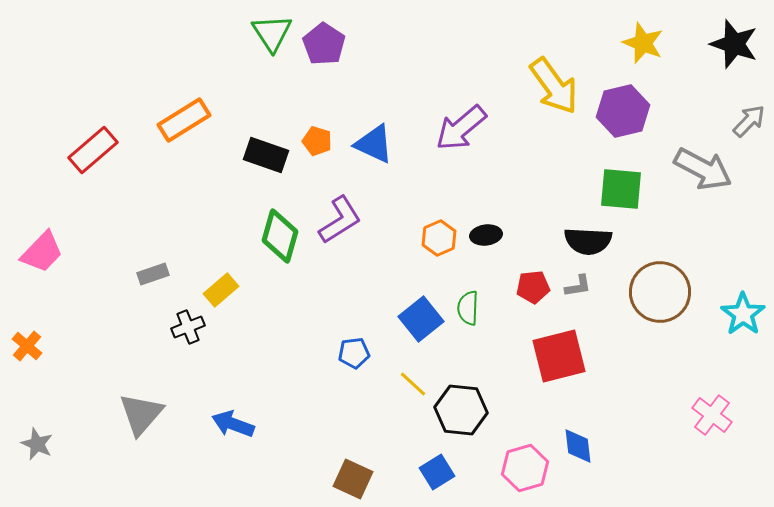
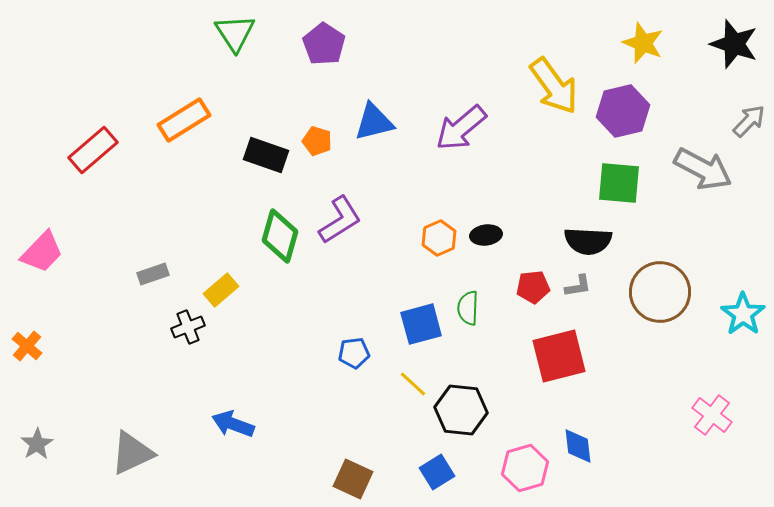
green triangle at (272, 33): moved 37 px left
blue triangle at (374, 144): moved 22 px up; rotated 39 degrees counterclockwise
green square at (621, 189): moved 2 px left, 6 px up
blue square at (421, 319): moved 5 px down; rotated 24 degrees clockwise
gray triangle at (141, 414): moved 9 px left, 39 px down; rotated 24 degrees clockwise
gray star at (37, 444): rotated 16 degrees clockwise
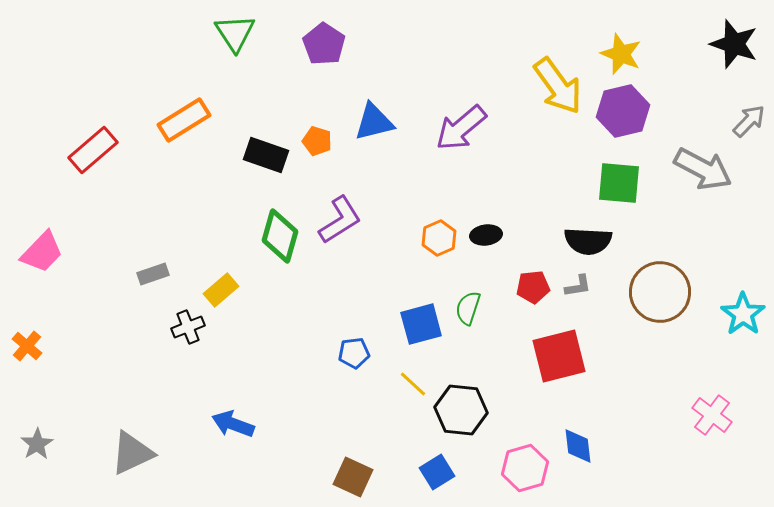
yellow star at (643, 43): moved 22 px left, 11 px down
yellow arrow at (554, 86): moved 4 px right
green semicircle at (468, 308): rotated 16 degrees clockwise
brown square at (353, 479): moved 2 px up
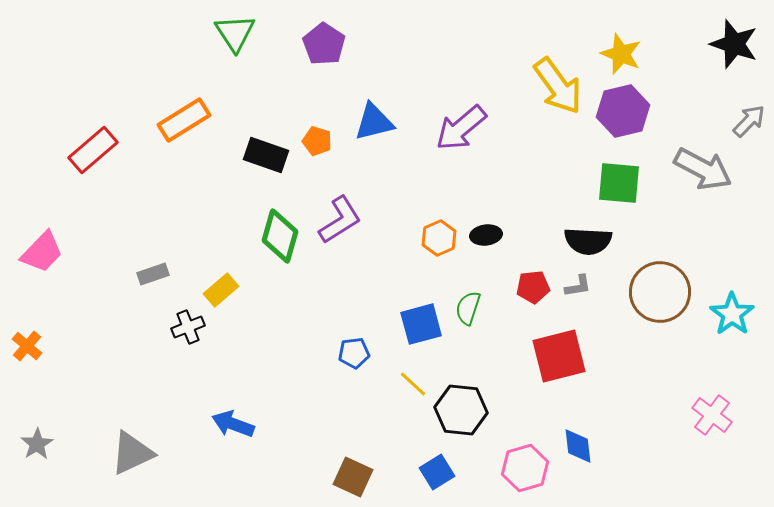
cyan star at (743, 314): moved 11 px left
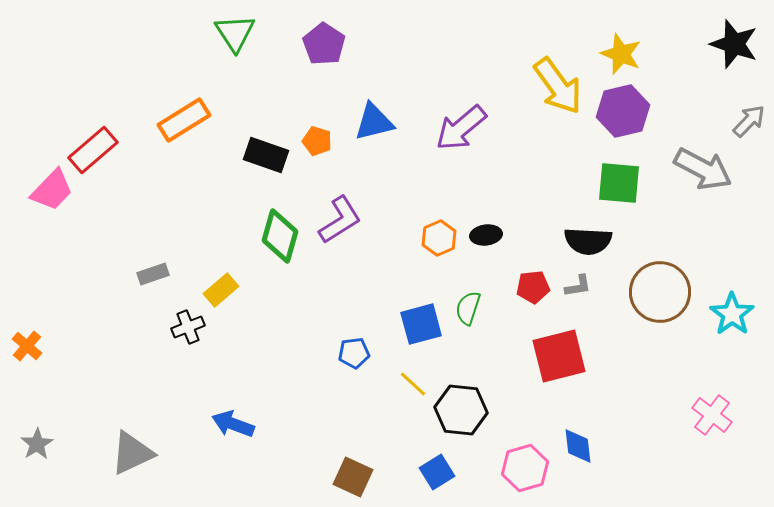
pink trapezoid at (42, 252): moved 10 px right, 62 px up
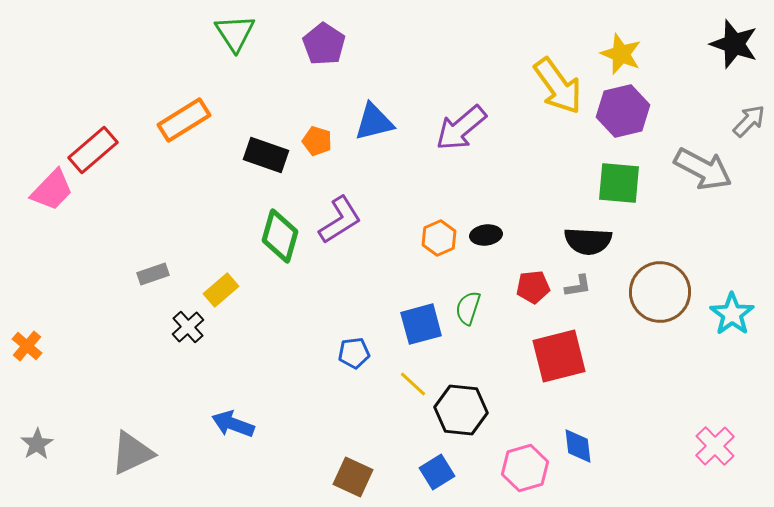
black cross at (188, 327): rotated 20 degrees counterclockwise
pink cross at (712, 415): moved 3 px right, 31 px down; rotated 9 degrees clockwise
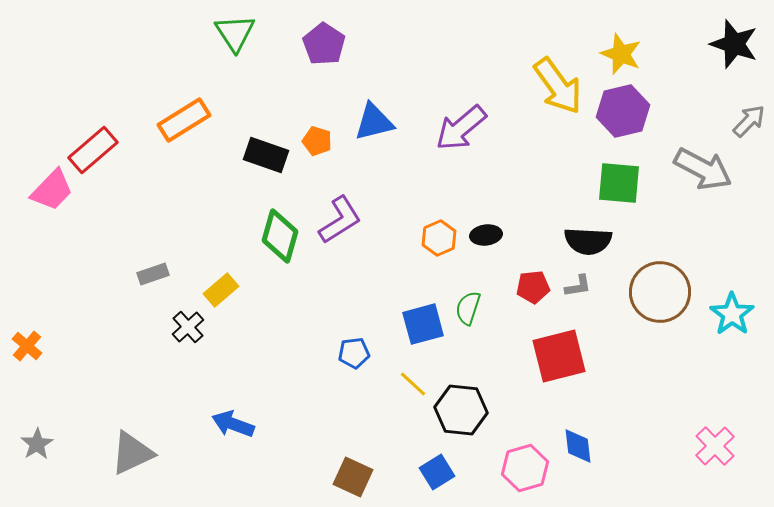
blue square at (421, 324): moved 2 px right
